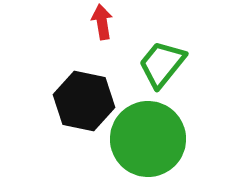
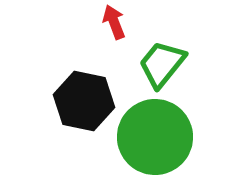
red arrow: moved 12 px right; rotated 12 degrees counterclockwise
green circle: moved 7 px right, 2 px up
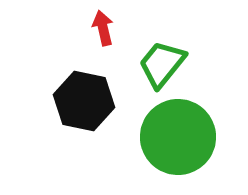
red arrow: moved 11 px left, 6 px down; rotated 8 degrees clockwise
green circle: moved 23 px right
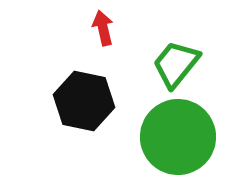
green trapezoid: moved 14 px right
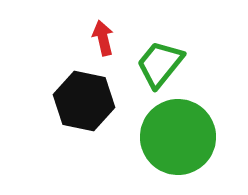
red arrow: moved 10 px down
green trapezoid: moved 16 px left
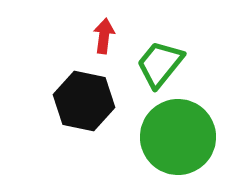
red arrow: moved 1 px right, 2 px up; rotated 20 degrees clockwise
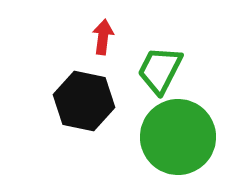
red arrow: moved 1 px left, 1 px down
green trapezoid: moved 6 px down; rotated 12 degrees counterclockwise
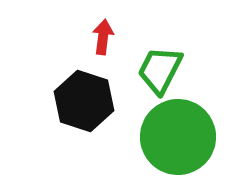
black hexagon: rotated 6 degrees clockwise
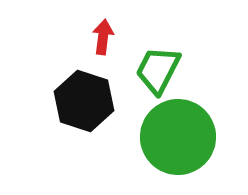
green trapezoid: moved 2 px left
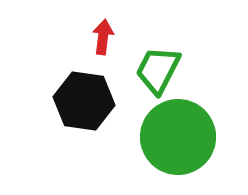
black hexagon: rotated 10 degrees counterclockwise
